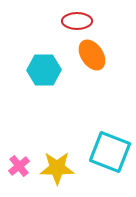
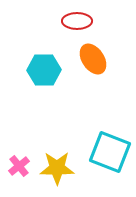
orange ellipse: moved 1 px right, 4 px down
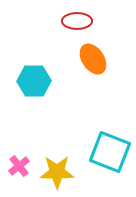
cyan hexagon: moved 10 px left, 11 px down
yellow star: moved 4 px down
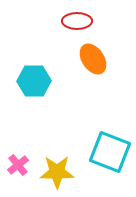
pink cross: moved 1 px left, 1 px up
